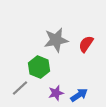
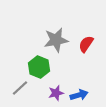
blue arrow: rotated 18 degrees clockwise
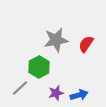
green hexagon: rotated 10 degrees clockwise
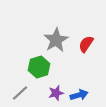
gray star: rotated 20 degrees counterclockwise
green hexagon: rotated 10 degrees clockwise
gray line: moved 5 px down
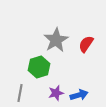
gray line: rotated 36 degrees counterclockwise
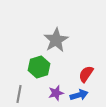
red semicircle: moved 30 px down
gray line: moved 1 px left, 1 px down
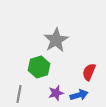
red semicircle: moved 3 px right, 2 px up; rotated 12 degrees counterclockwise
